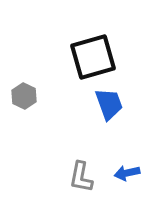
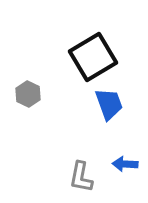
black square: rotated 15 degrees counterclockwise
gray hexagon: moved 4 px right, 2 px up
blue arrow: moved 2 px left, 9 px up; rotated 15 degrees clockwise
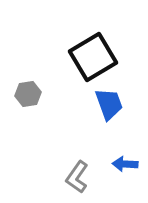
gray hexagon: rotated 25 degrees clockwise
gray L-shape: moved 4 px left; rotated 24 degrees clockwise
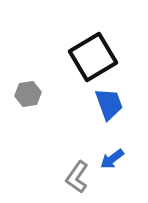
blue arrow: moved 13 px left, 5 px up; rotated 40 degrees counterclockwise
